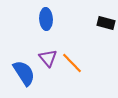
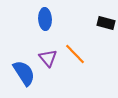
blue ellipse: moved 1 px left
orange line: moved 3 px right, 9 px up
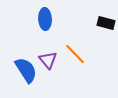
purple triangle: moved 2 px down
blue semicircle: moved 2 px right, 3 px up
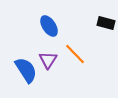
blue ellipse: moved 4 px right, 7 px down; rotated 30 degrees counterclockwise
purple triangle: rotated 12 degrees clockwise
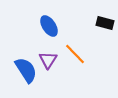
black rectangle: moved 1 px left
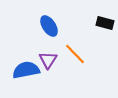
blue semicircle: rotated 68 degrees counterclockwise
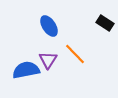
black rectangle: rotated 18 degrees clockwise
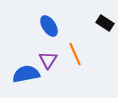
orange line: rotated 20 degrees clockwise
blue semicircle: moved 4 px down
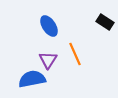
black rectangle: moved 1 px up
blue semicircle: moved 6 px right, 5 px down
